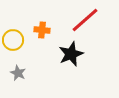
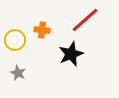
yellow circle: moved 2 px right
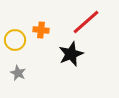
red line: moved 1 px right, 2 px down
orange cross: moved 1 px left
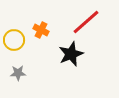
orange cross: rotated 21 degrees clockwise
yellow circle: moved 1 px left
gray star: rotated 28 degrees counterclockwise
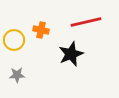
red line: rotated 28 degrees clockwise
orange cross: rotated 14 degrees counterclockwise
gray star: moved 1 px left, 2 px down
